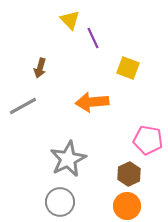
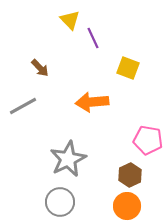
brown arrow: rotated 60 degrees counterclockwise
brown hexagon: moved 1 px right, 1 px down
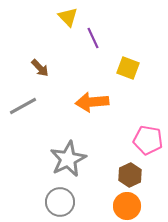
yellow triangle: moved 2 px left, 3 px up
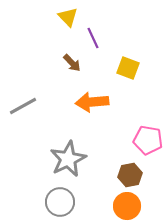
brown arrow: moved 32 px right, 5 px up
brown hexagon: rotated 15 degrees clockwise
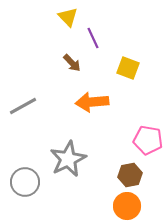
gray circle: moved 35 px left, 20 px up
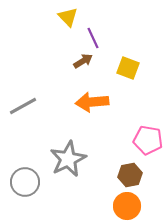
brown arrow: moved 11 px right, 2 px up; rotated 78 degrees counterclockwise
